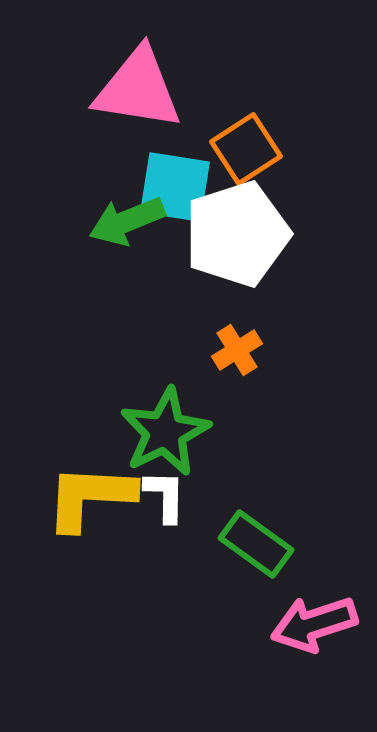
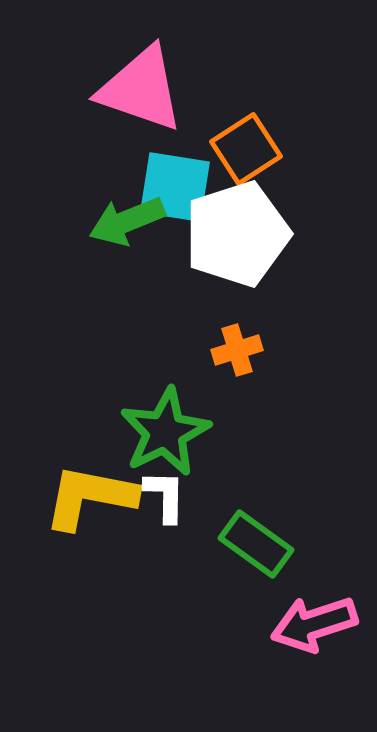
pink triangle: moved 3 px right; rotated 10 degrees clockwise
orange cross: rotated 15 degrees clockwise
yellow L-shape: rotated 8 degrees clockwise
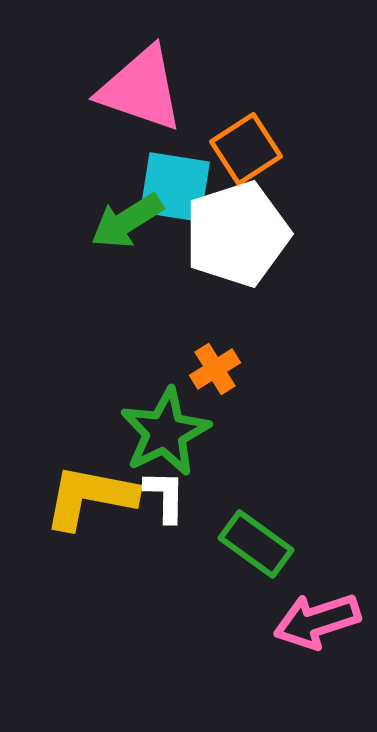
green arrow: rotated 10 degrees counterclockwise
orange cross: moved 22 px left, 19 px down; rotated 15 degrees counterclockwise
pink arrow: moved 3 px right, 3 px up
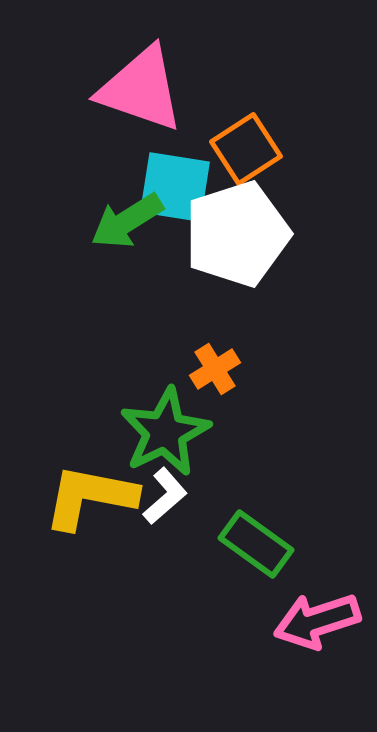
white L-shape: rotated 48 degrees clockwise
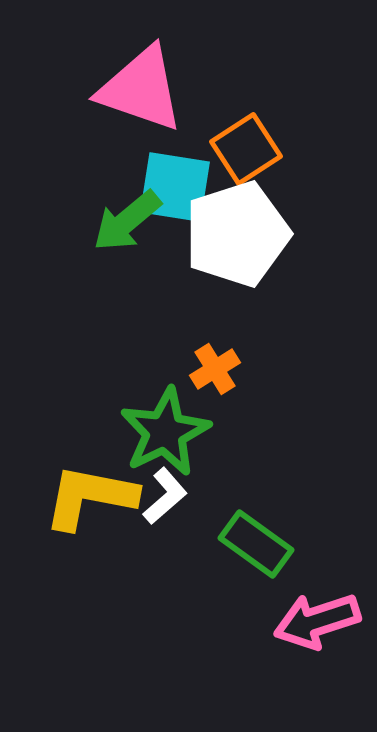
green arrow: rotated 8 degrees counterclockwise
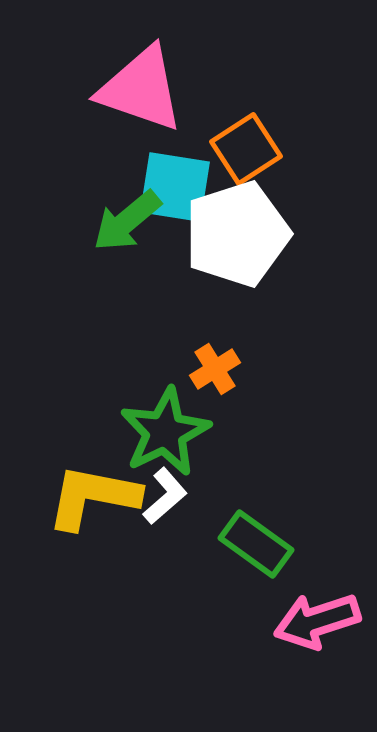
yellow L-shape: moved 3 px right
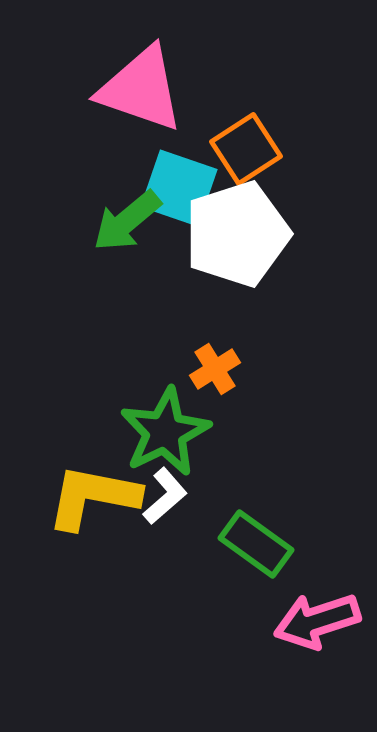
cyan square: moved 4 px right, 1 px down; rotated 10 degrees clockwise
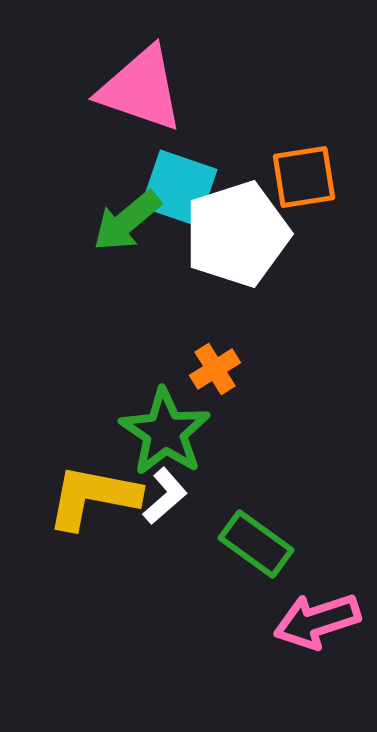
orange square: moved 58 px right, 28 px down; rotated 24 degrees clockwise
green star: rotated 12 degrees counterclockwise
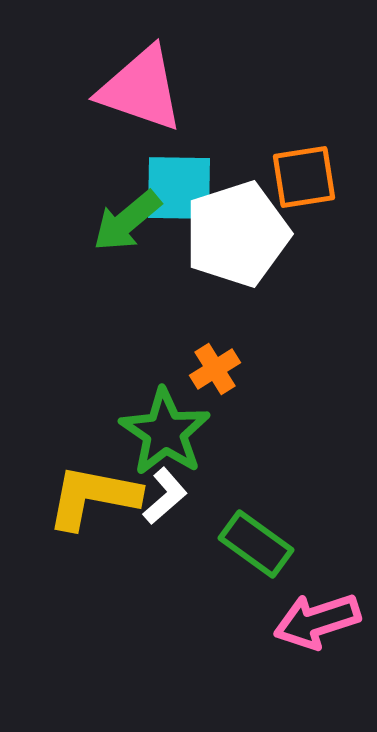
cyan square: rotated 18 degrees counterclockwise
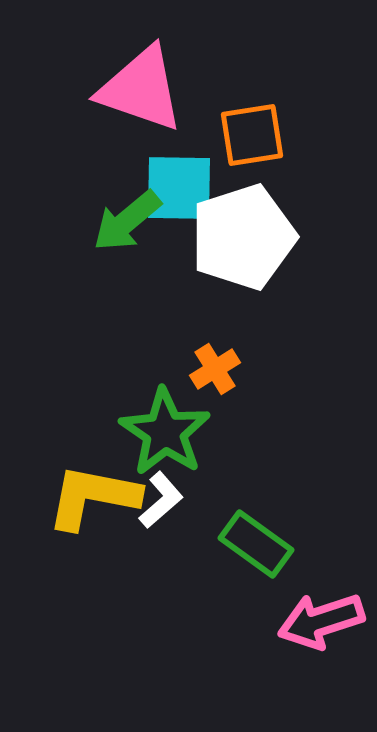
orange square: moved 52 px left, 42 px up
white pentagon: moved 6 px right, 3 px down
white L-shape: moved 4 px left, 4 px down
pink arrow: moved 4 px right
